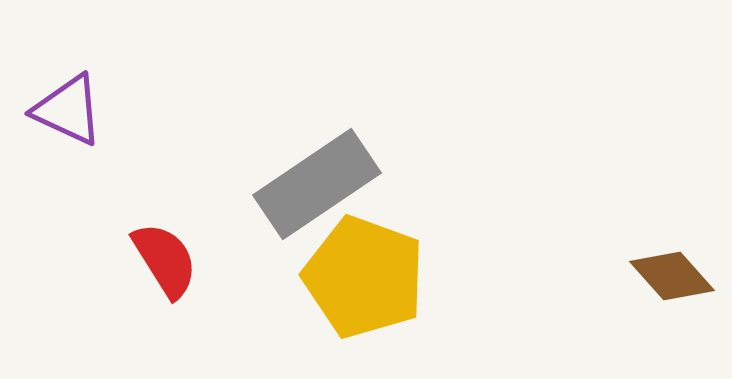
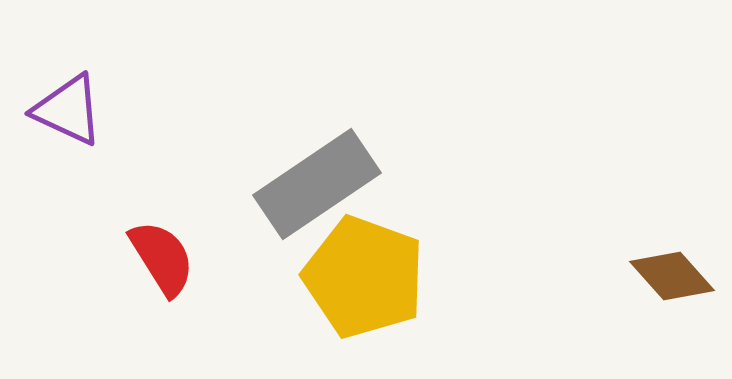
red semicircle: moved 3 px left, 2 px up
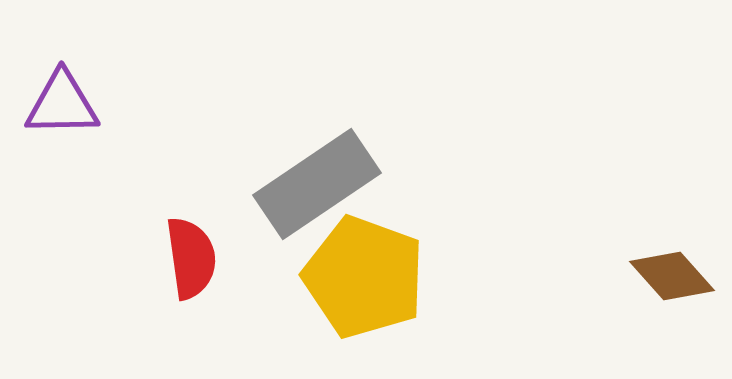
purple triangle: moved 6 px left, 6 px up; rotated 26 degrees counterclockwise
red semicircle: moved 29 px right; rotated 24 degrees clockwise
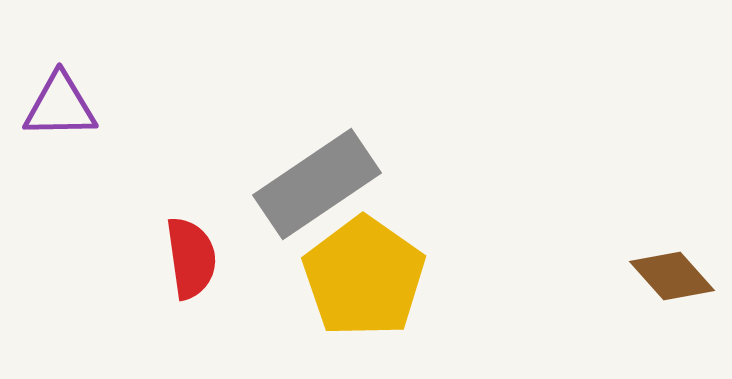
purple triangle: moved 2 px left, 2 px down
yellow pentagon: rotated 15 degrees clockwise
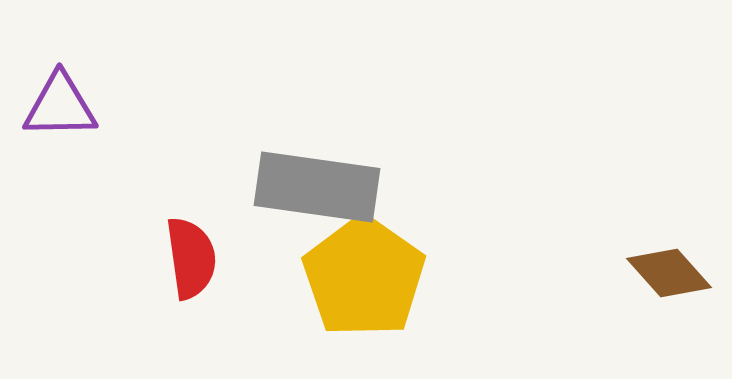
gray rectangle: moved 3 px down; rotated 42 degrees clockwise
brown diamond: moved 3 px left, 3 px up
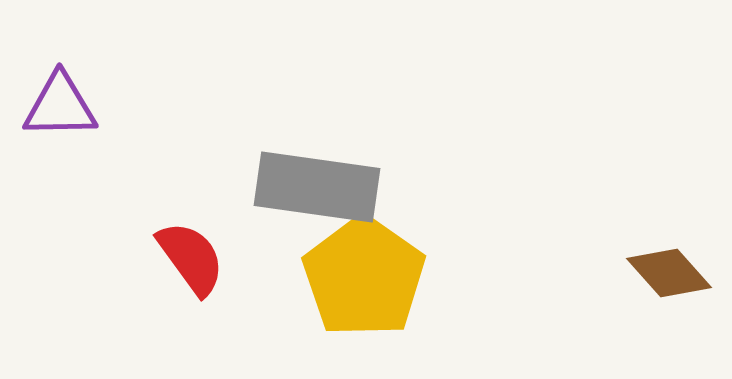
red semicircle: rotated 28 degrees counterclockwise
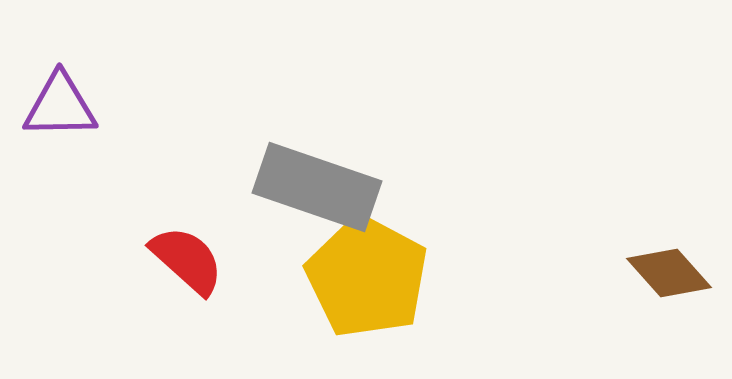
gray rectangle: rotated 11 degrees clockwise
red semicircle: moved 4 px left, 2 px down; rotated 12 degrees counterclockwise
yellow pentagon: moved 3 px right; rotated 7 degrees counterclockwise
